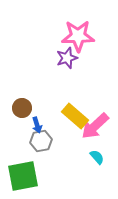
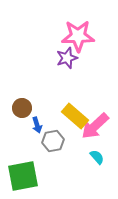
gray hexagon: moved 12 px right
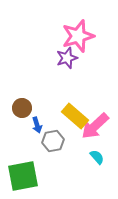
pink star: rotated 16 degrees counterclockwise
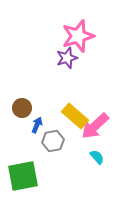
blue arrow: rotated 140 degrees counterclockwise
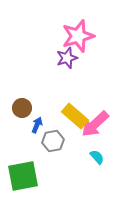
pink arrow: moved 2 px up
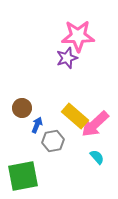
pink star: rotated 16 degrees clockwise
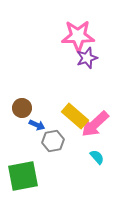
purple star: moved 20 px right
blue arrow: rotated 91 degrees clockwise
